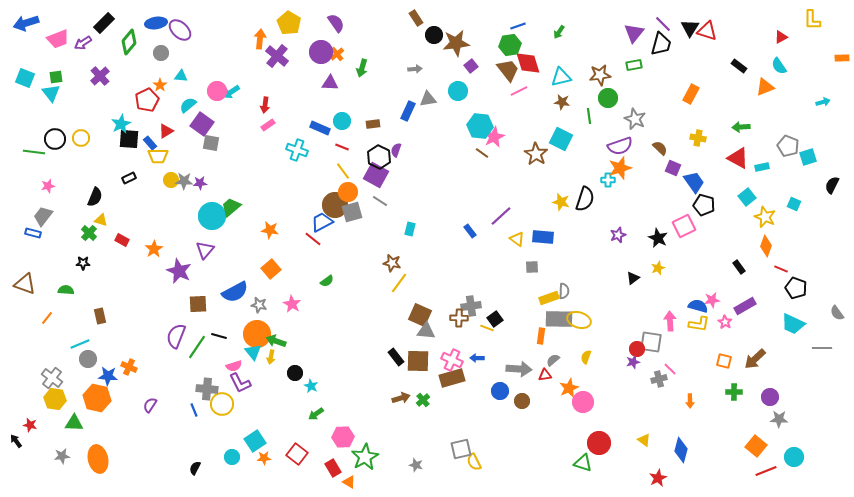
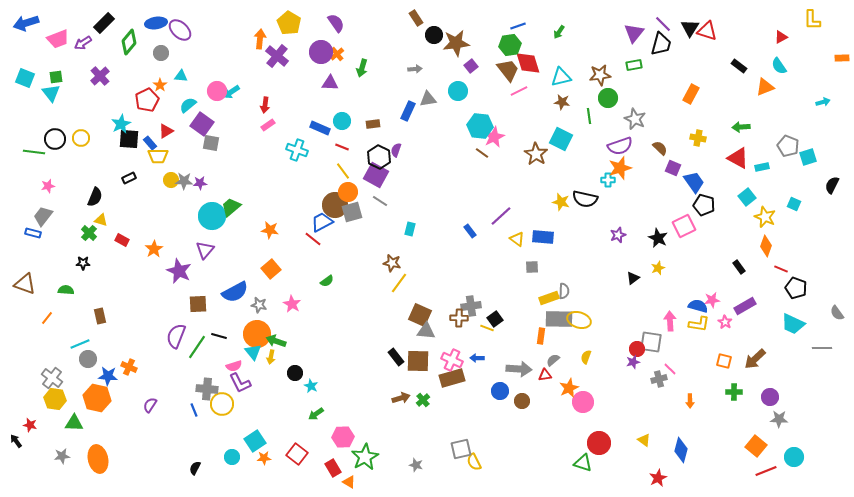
black semicircle at (585, 199): rotated 85 degrees clockwise
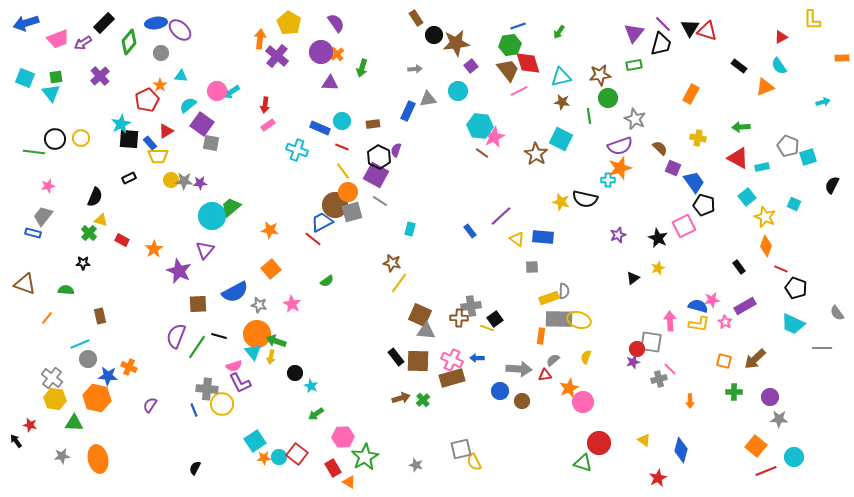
cyan circle at (232, 457): moved 47 px right
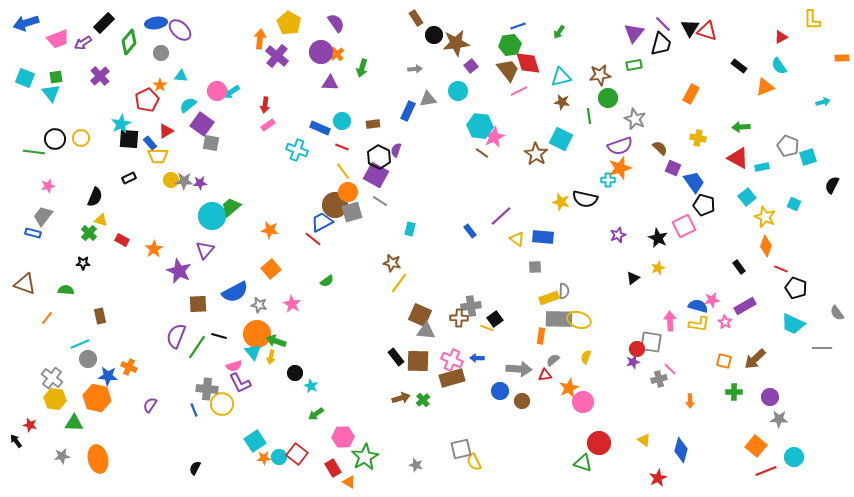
gray square at (532, 267): moved 3 px right
